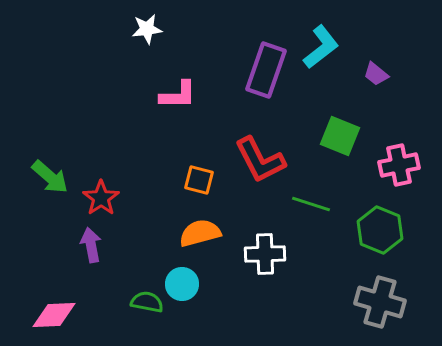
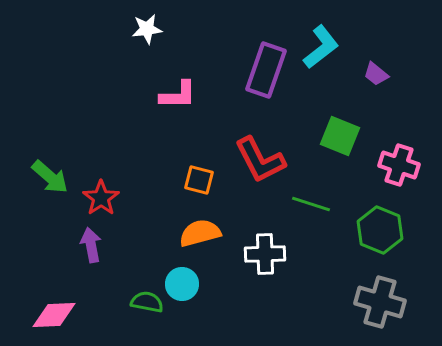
pink cross: rotated 30 degrees clockwise
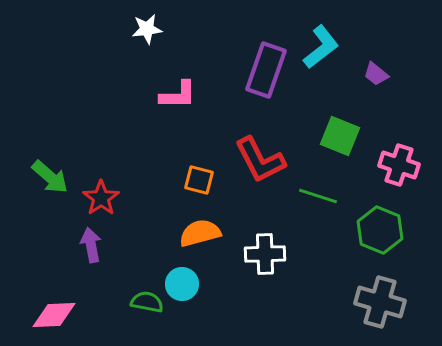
green line: moved 7 px right, 8 px up
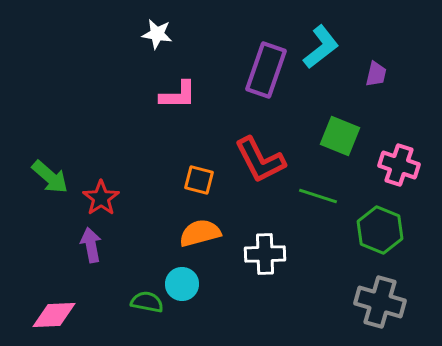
white star: moved 10 px right, 5 px down; rotated 16 degrees clockwise
purple trapezoid: rotated 116 degrees counterclockwise
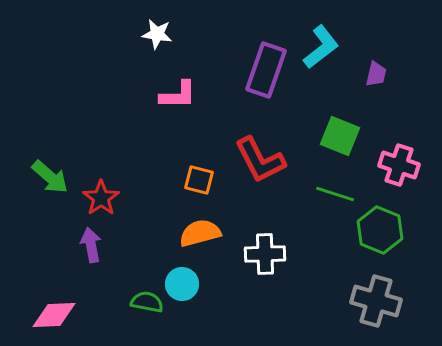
green line: moved 17 px right, 2 px up
gray cross: moved 4 px left, 1 px up
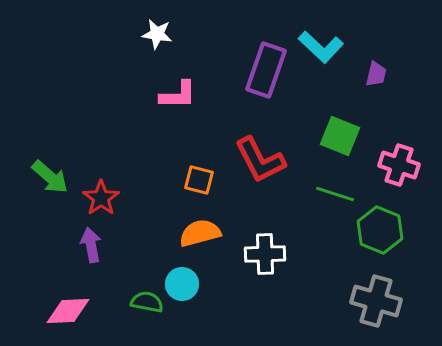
cyan L-shape: rotated 81 degrees clockwise
pink diamond: moved 14 px right, 4 px up
